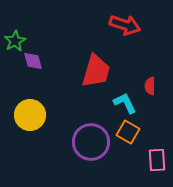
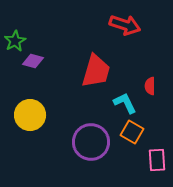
purple diamond: rotated 60 degrees counterclockwise
orange square: moved 4 px right
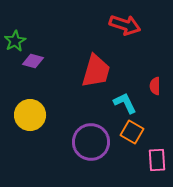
red semicircle: moved 5 px right
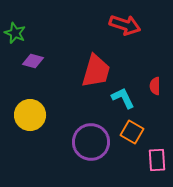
green star: moved 8 px up; rotated 20 degrees counterclockwise
cyan L-shape: moved 2 px left, 5 px up
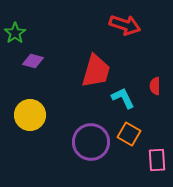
green star: rotated 15 degrees clockwise
orange square: moved 3 px left, 2 px down
